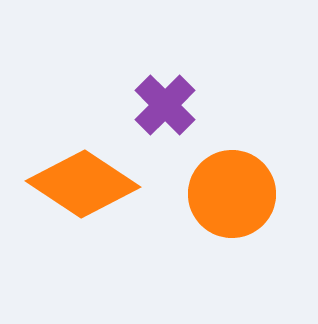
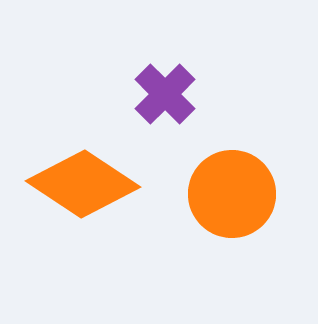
purple cross: moved 11 px up
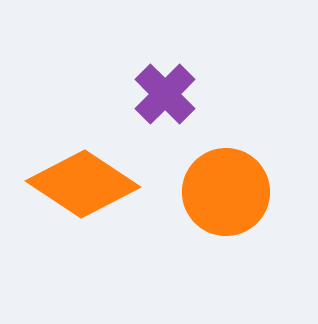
orange circle: moved 6 px left, 2 px up
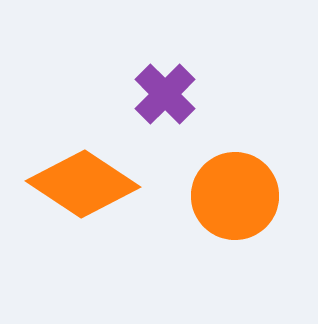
orange circle: moved 9 px right, 4 px down
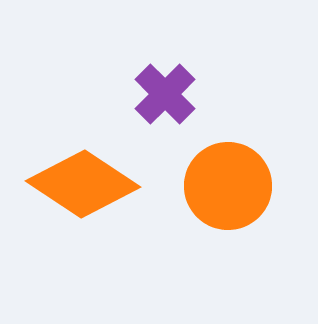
orange circle: moved 7 px left, 10 px up
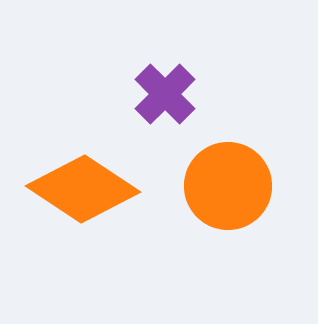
orange diamond: moved 5 px down
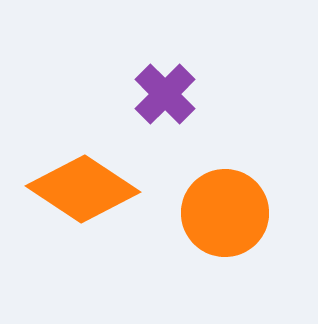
orange circle: moved 3 px left, 27 px down
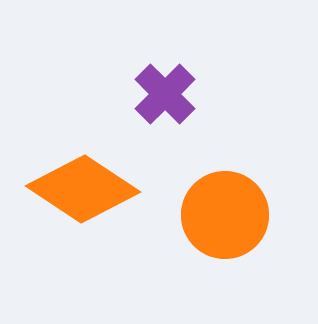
orange circle: moved 2 px down
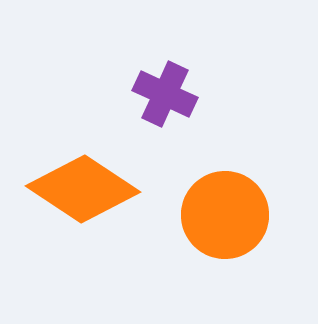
purple cross: rotated 20 degrees counterclockwise
